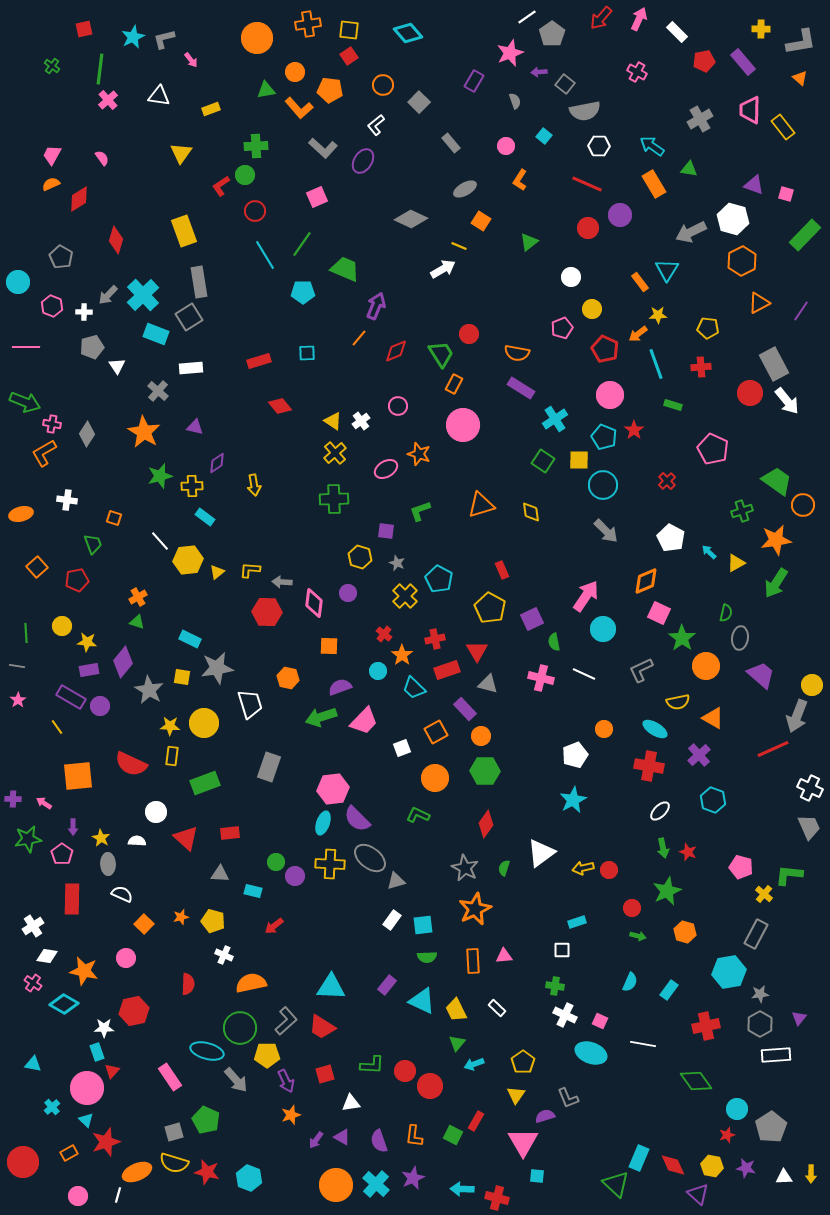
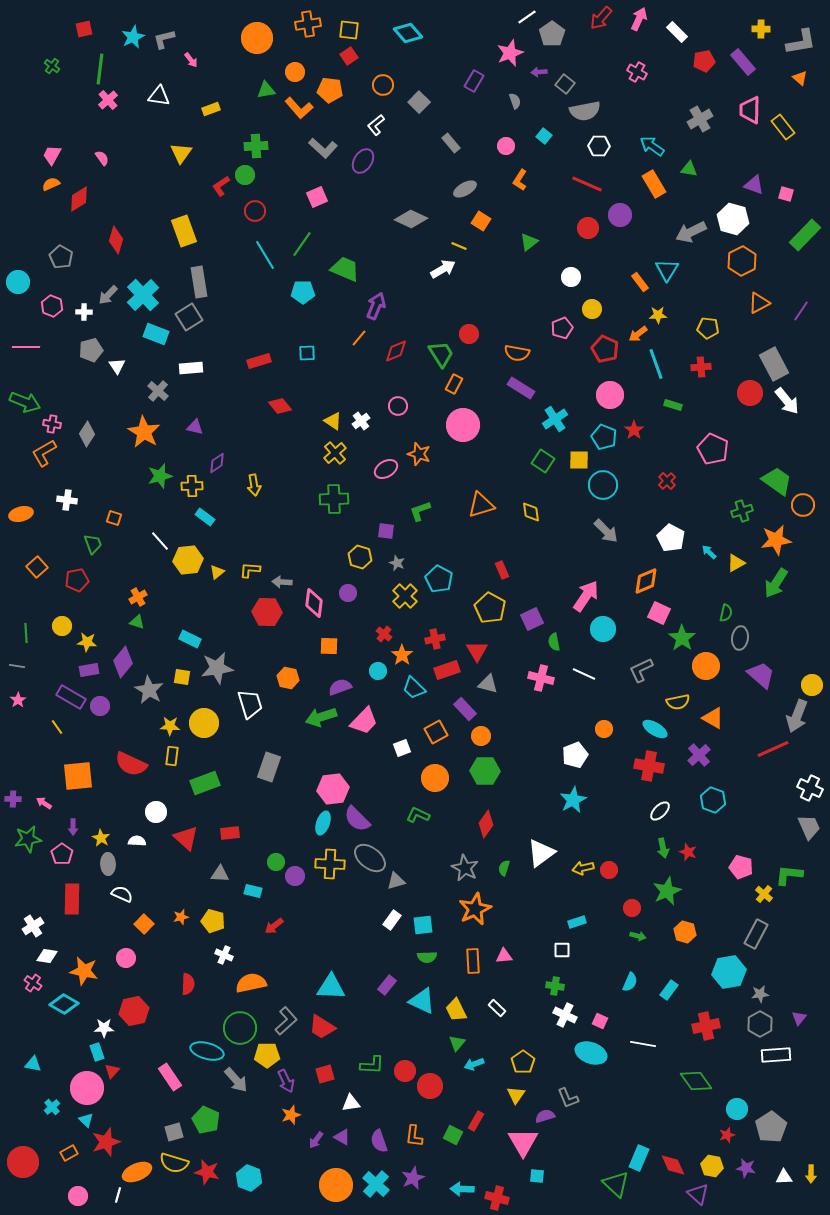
gray pentagon at (92, 347): moved 1 px left, 3 px down
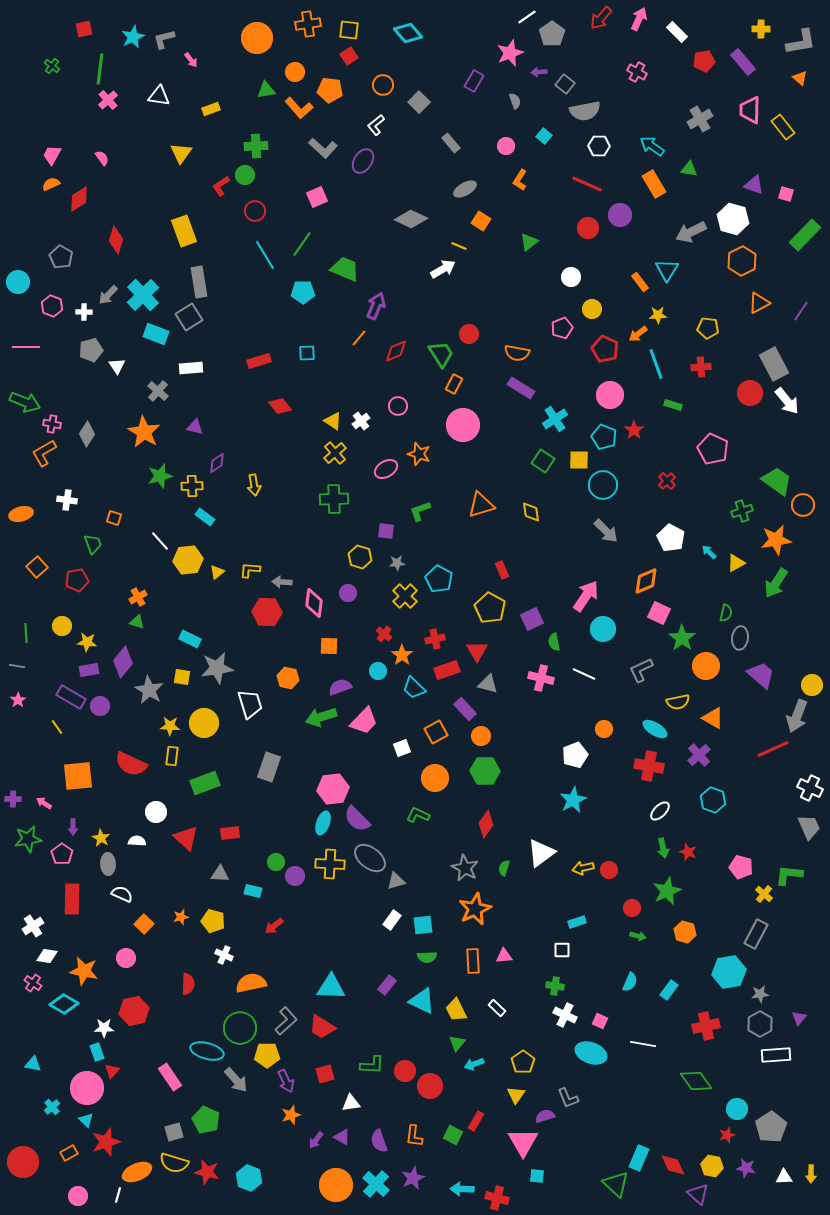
gray star at (397, 563): rotated 28 degrees counterclockwise
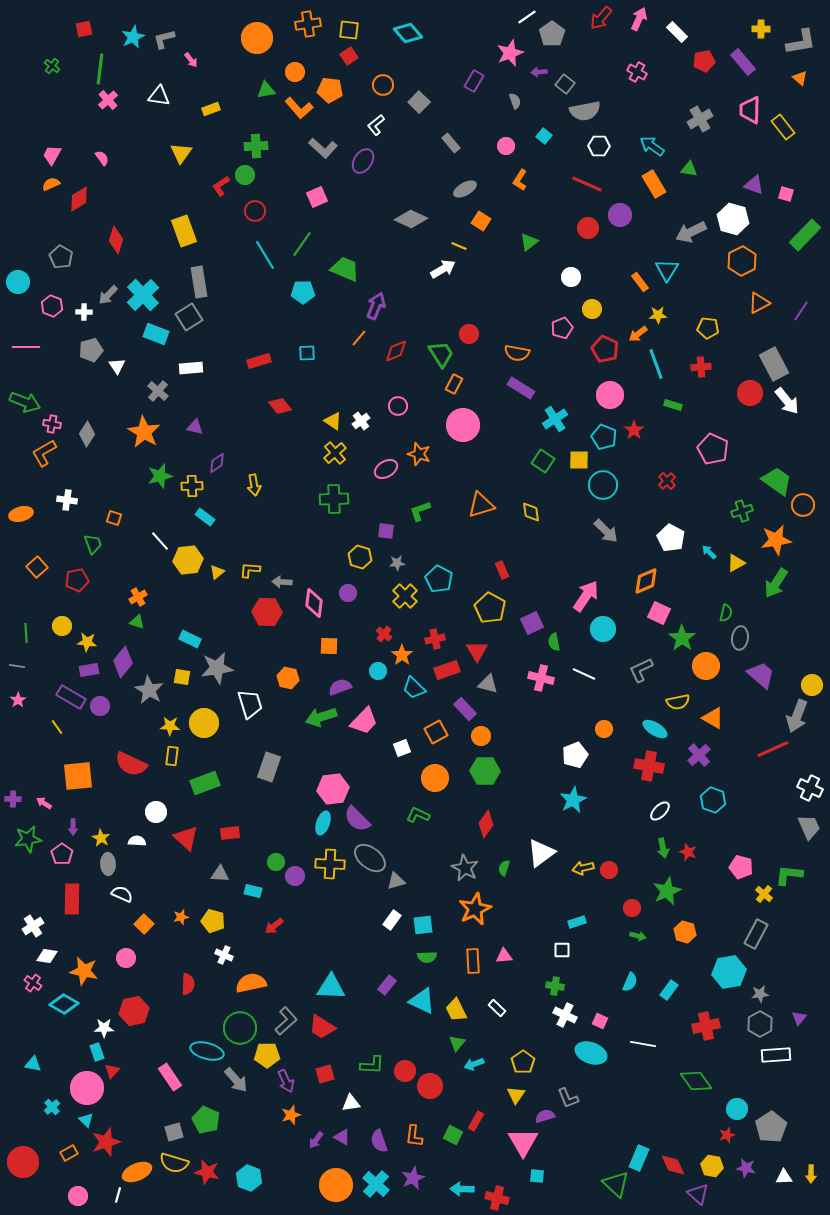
purple square at (532, 619): moved 4 px down
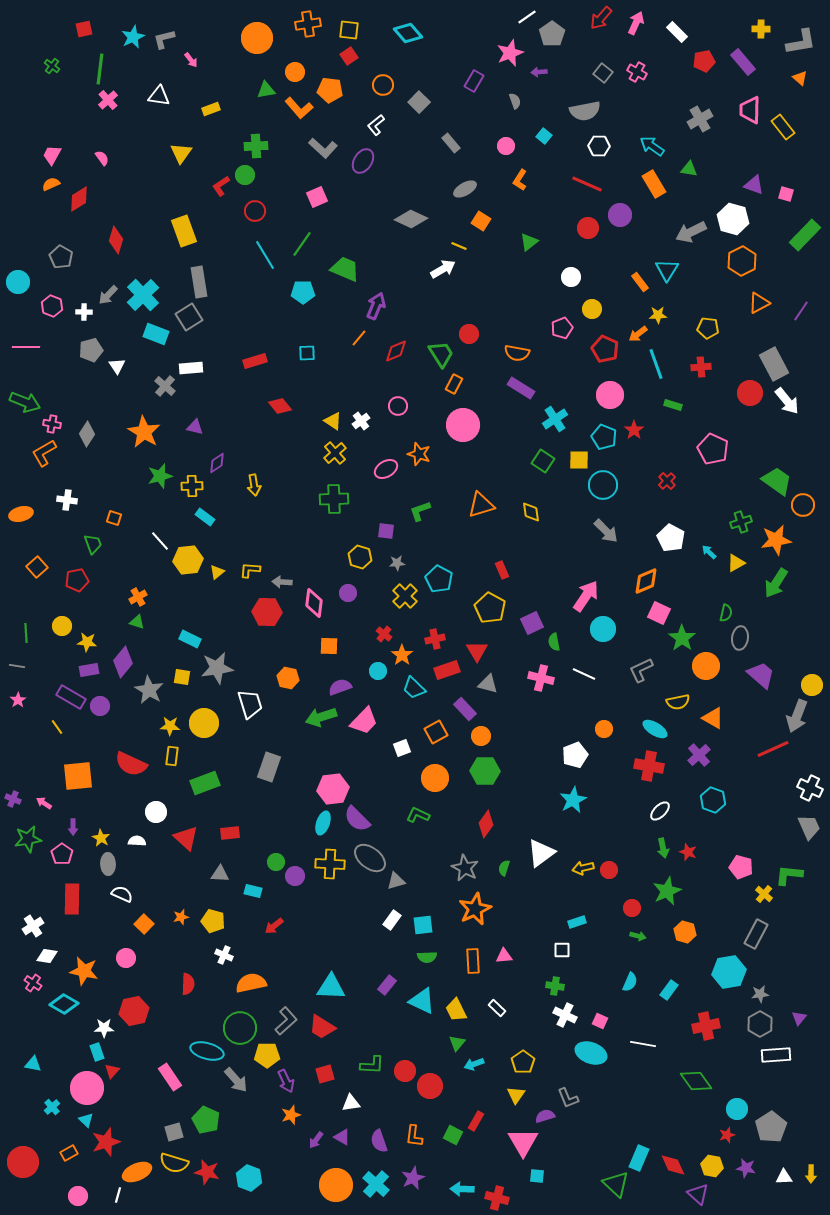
pink arrow at (639, 19): moved 3 px left, 4 px down
gray square at (565, 84): moved 38 px right, 11 px up
red rectangle at (259, 361): moved 4 px left
gray cross at (158, 391): moved 7 px right, 5 px up
green cross at (742, 511): moved 1 px left, 11 px down
purple cross at (13, 799): rotated 21 degrees clockwise
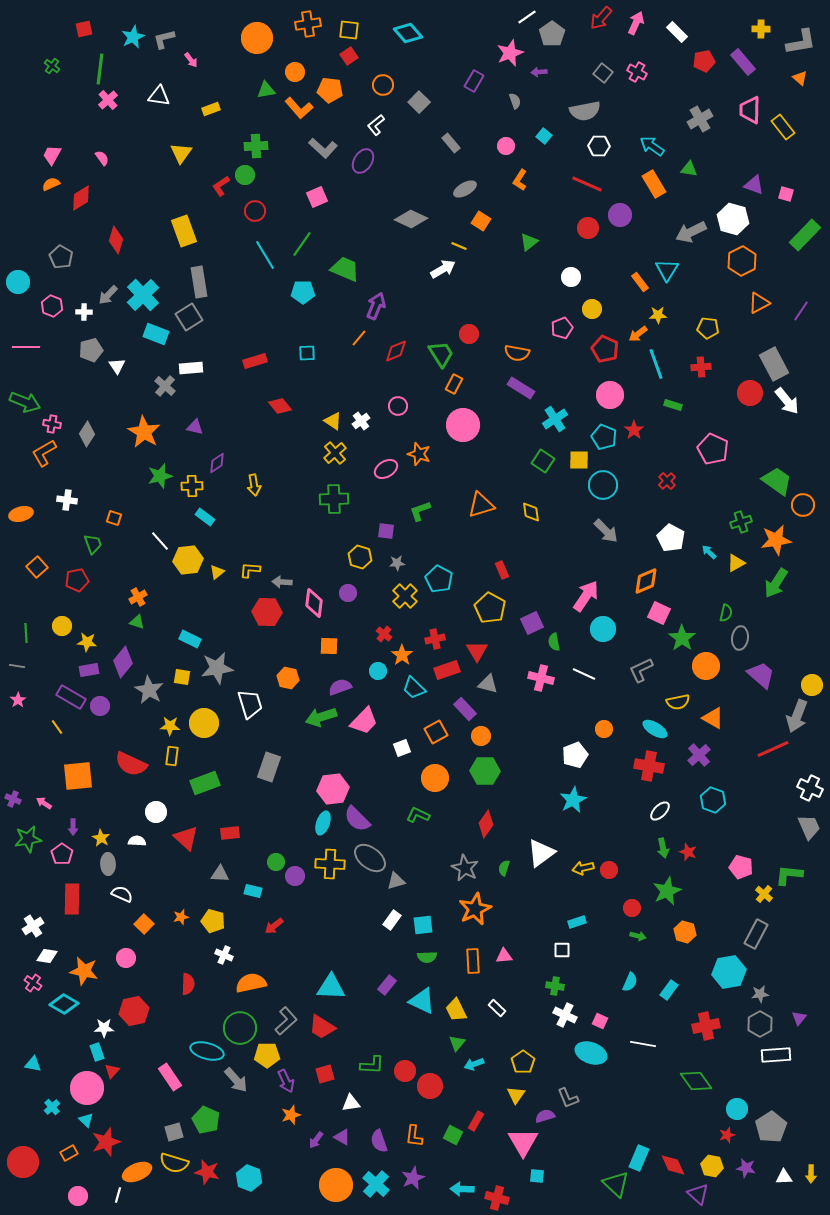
red diamond at (79, 199): moved 2 px right, 1 px up
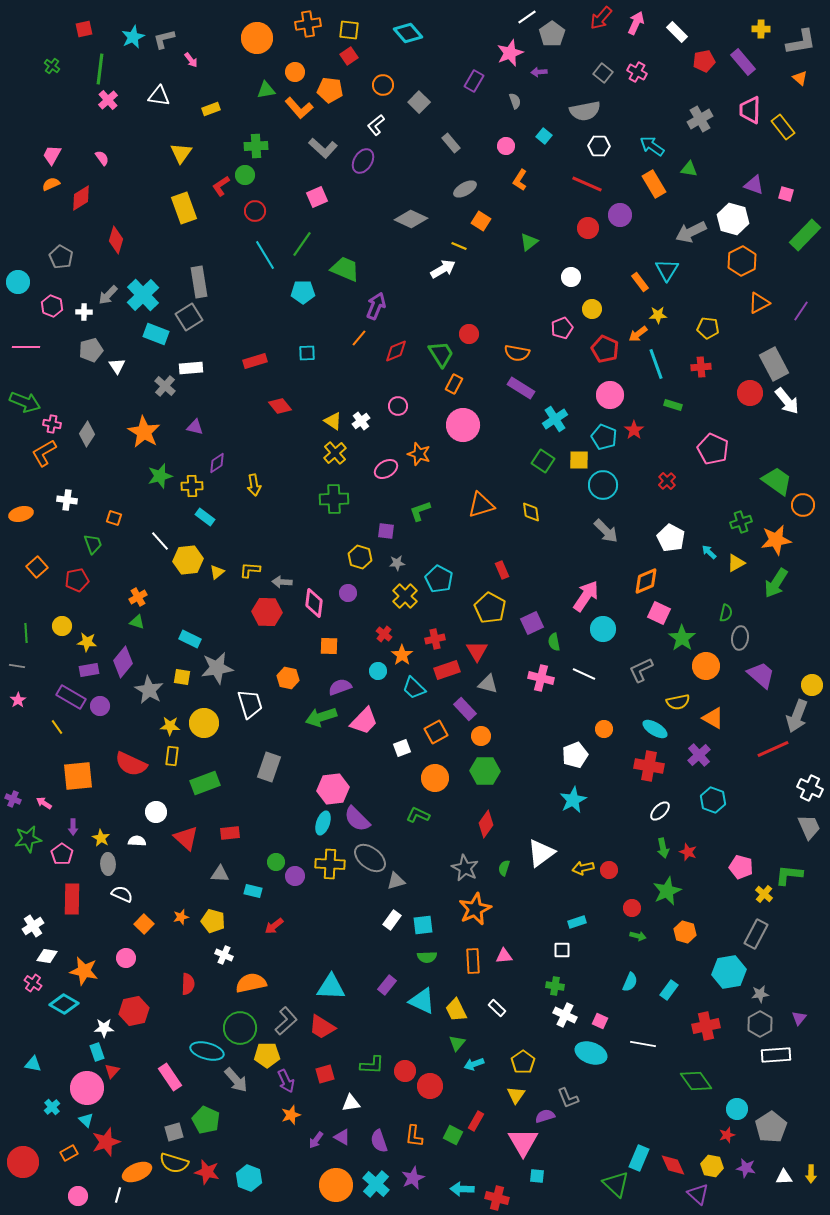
yellow rectangle at (184, 231): moved 23 px up
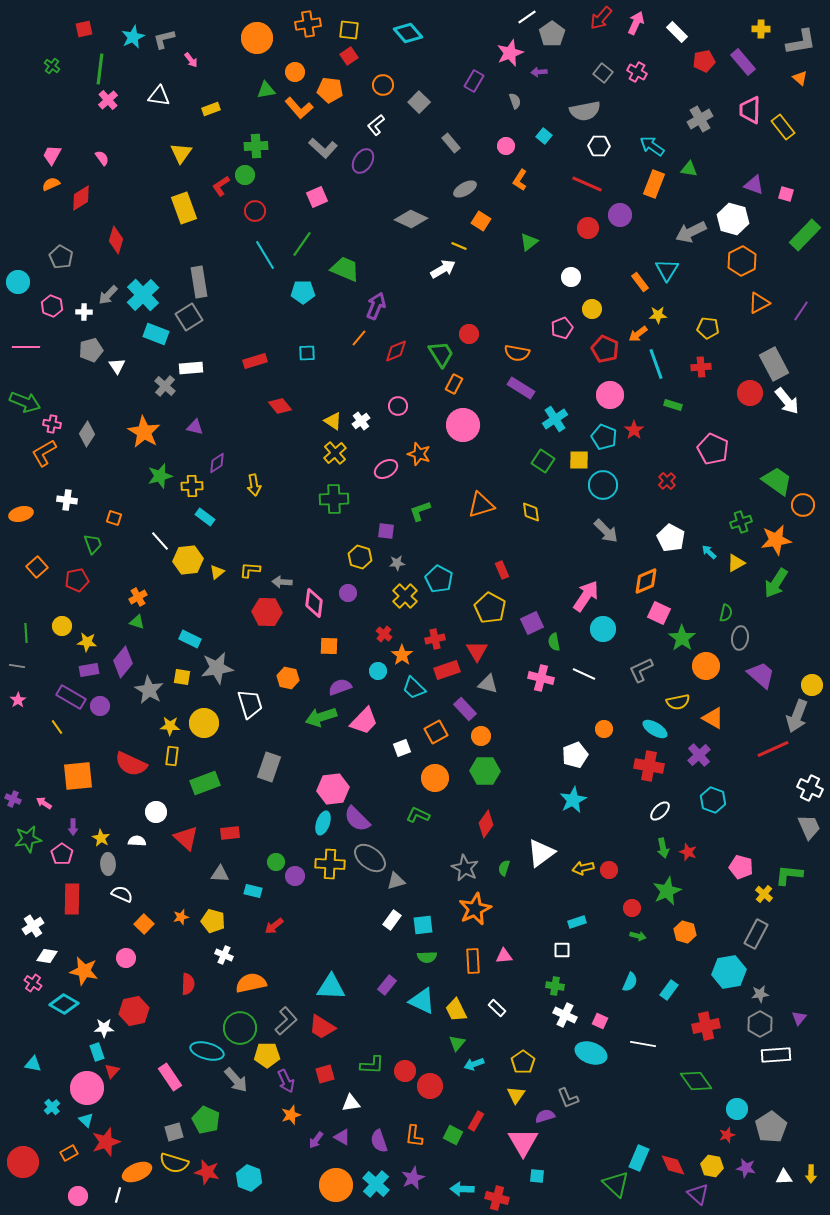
orange rectangle at (654, 184): rotated 52 degrees clockwise
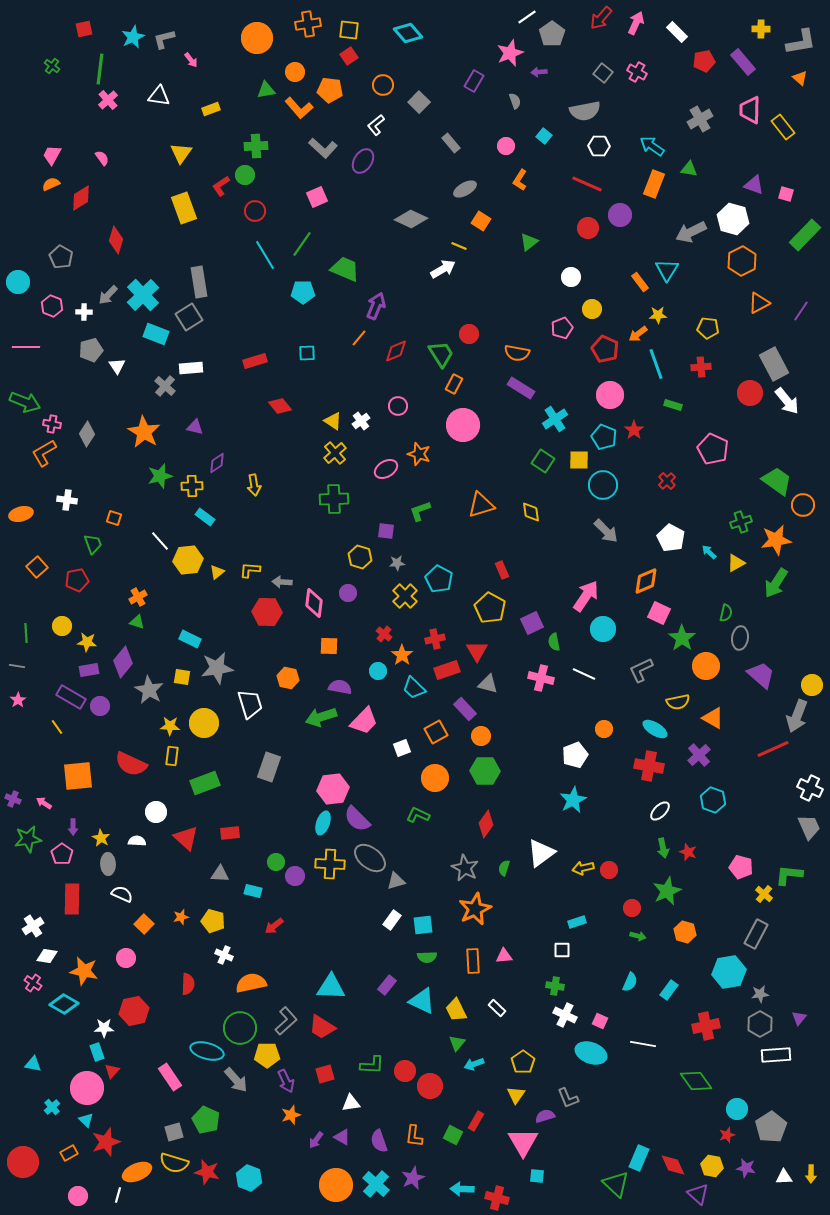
purple semicircle at (340, 687): rotated 30 degrees clockwise
